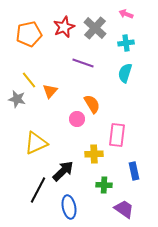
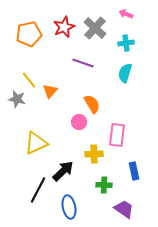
pink circle: moved 2 px right, 3 px down
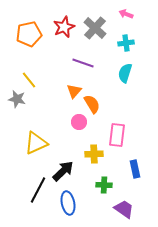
orange triangle: moved 24 px right
blue rectangle: moved 1 px right, 2 px up
blue ellipse: moved 1 px left, 4 px up
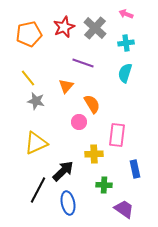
yellow line: moved 1 px left, 2 px up
orange triangle: moved 8 px left, 5 px up
gray star: moved 19 px right, 2 px down
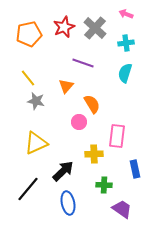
pink rectangle: moved 1 px down
black line: moved 10 px left, 1 px up; rotated 12 degrees clockwise
purple trapezoid: moved 2 px left
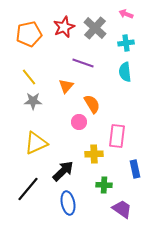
cyan semicircle: moved 1 px up; rotated 24 degrees counterclockwise
yellow line: moved 1 px right, 1 px up
gray star: moved 3 px left; rotated 12 degrees counterclockwise
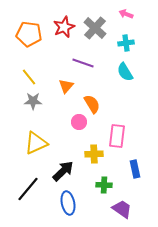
orange pentagon: rotated 20 degrees clockwise
cyan semicircle: rotated 24 degrees counterclockwise
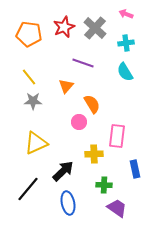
purple trapezoid: moved 5 px left, 1 px up
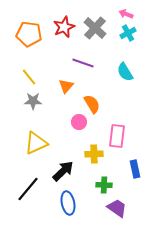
cyan cross: moved 2 px right, 10 px up; rotated 21 degrees counterclockwise
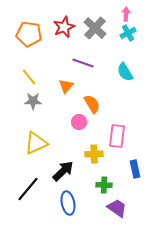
pink arrow: rotated 72 degrees clockwise
